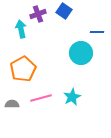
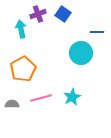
blue square: moved 1 px left, 3 px down
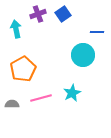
blue square: rotated 21 degrees clockwise
cyan arrow: moved 5 px left
cyan circle: moved 2 px right, 2 px down
cyan star: moved 4 px up
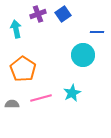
orange pentagon: rotated 10 degrees counterclockwise
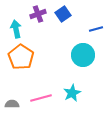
blue line: moved 1 px left, 3 px up; rotated 16 degrees counterclockwise
orange pentagon: moved 2 px left, 12 px up
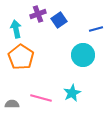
blue square: moved 4 px left, 6 px down
pink line: rotated 30 degrees clockwise
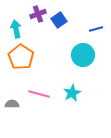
pink line: moved 2 px left, 4 px up
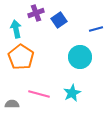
purple cross: moved 2 px left, 1 px up
cyan circle: moved 3 px left, 2 px down
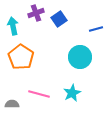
blue square: moved 1 px up
cyan arrow: moved 3 px left, 3 px up
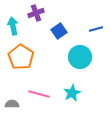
blue square: moved 12 px down
